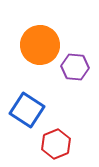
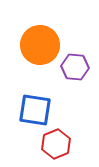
blue square: moved 8 px right; rotated 24 degrees counterclockwise
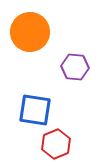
orange circle: moved 10 px left, 13 px up
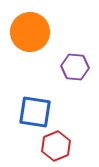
blue square: moved 2 px down
red hexagon: moved 2 px down
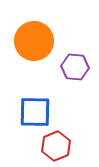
orange circle: moved 4 px right, 9 px down
blue square: rotated 8 degrees counterclockwise
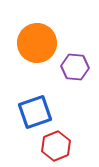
orange circle: moved 3 px right, 2 px down
blue square: rotated 20 degrees counterclockwise
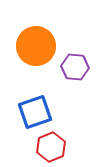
orange circle: moved 1 px left, 3 px down
red hexagon: moved 5 px left, 1 px down
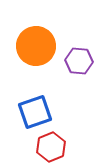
purple hexagon: moved 4 px right, 6 px up
